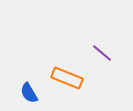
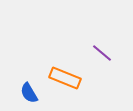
orange rectangle: moved 2 px left
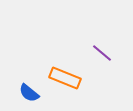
blue semicircle: rotated 20 degrees counterclockwise
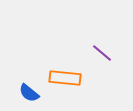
orange rectangle: rotated 16 degrees counterclockwise
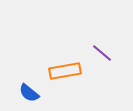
orange rectangle: moved 7 px up; rotated 16 degrees counterclockwise
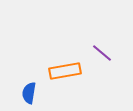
blue semicircle: rotated 60 degrees clockwise
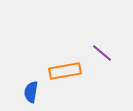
blue semicircle: moved 2 px right, 1 px up
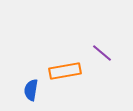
blue semicircle: moved 2 px up
